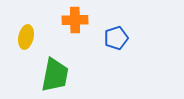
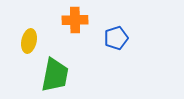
yellow ellipse: moved 3 px right, 4 px down
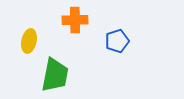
blue pentagon: moved 1 px right, 3 px down
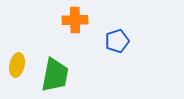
yellow ellipse: moved 12 px left, 24 px down
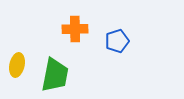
orange cross: moved 9 px down
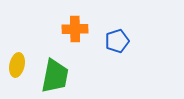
green trapezoid: moved 1 px down
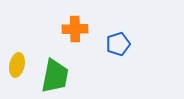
blue pentagon: moved 1 px right, 3 px down
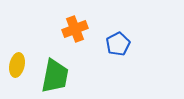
orange cross: rotated 20 degrees counterclockwise
blue pentagon: rotated 10 degrees counterclockwise
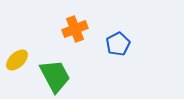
yellow ellipse: moved 5 px up; rotated 35 degrees clockwise
green trapezoid: rotated 39 degrees counterclockwise
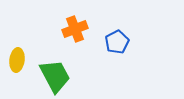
blue pentagon: moved 1 px left, 2 px up
yellow ellipse: rotated 40 degrees counterclockwise
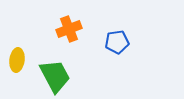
orange cross: moved 6 px left
blue pentagon: rotated 20 degrees clockwise
